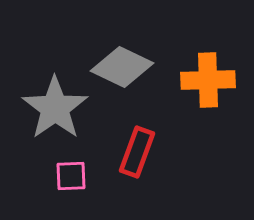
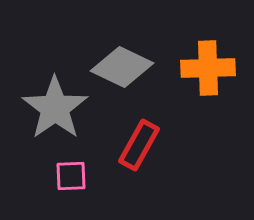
orange cross: moved 12 px up
red rectangle: moved 2 px right, 7 px up; rotated 9 degrees clockwise
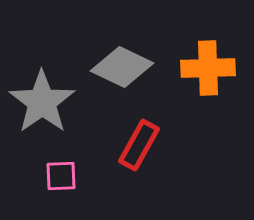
gray star: moved 13 px left, 6 px up
pink square: moved 10 px left
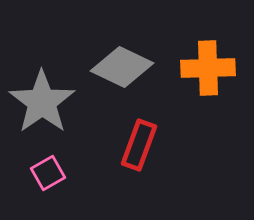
red rectangle: rotated 9 degrees counterclockwise
pink square: moved 13 px left, 3 px up; rotated 28 degrees counterclockwise
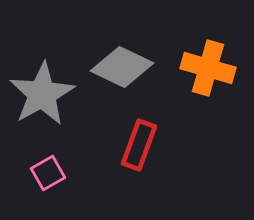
orange cross: rotated 18 degrees clockwise
gray star: moved 8 px up; rotated 6 degrees clockwise
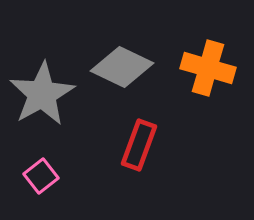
pink square: moved 7 px left, 3 px down; rotated 8 degrees counterclockwise
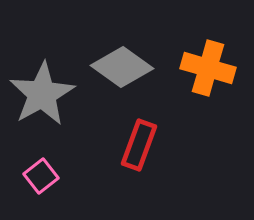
gray diamond: rotated 10 degrees clockwise
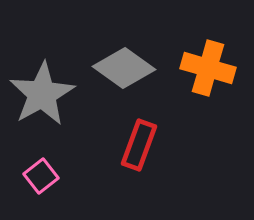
gray diamond: moved 2 px right, 1 px down
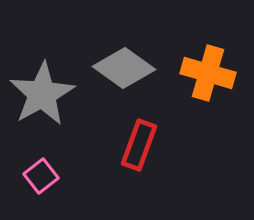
orange cross: moved 5 px down
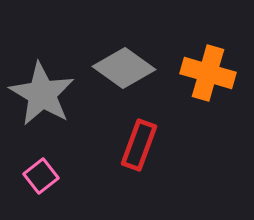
gray star: rotated 12 degrees counterclockwise
